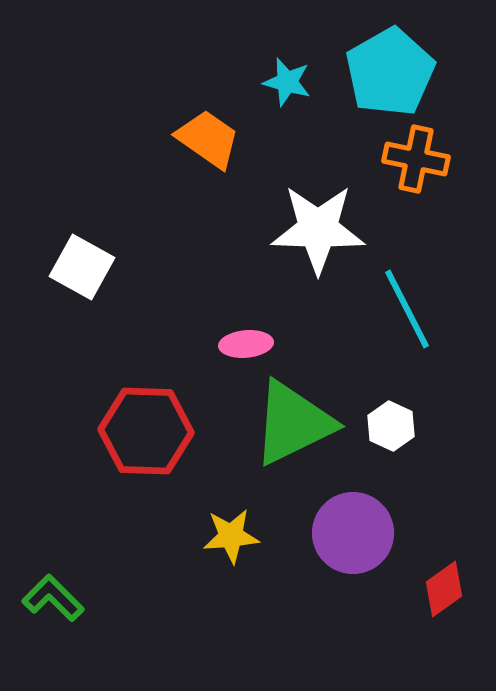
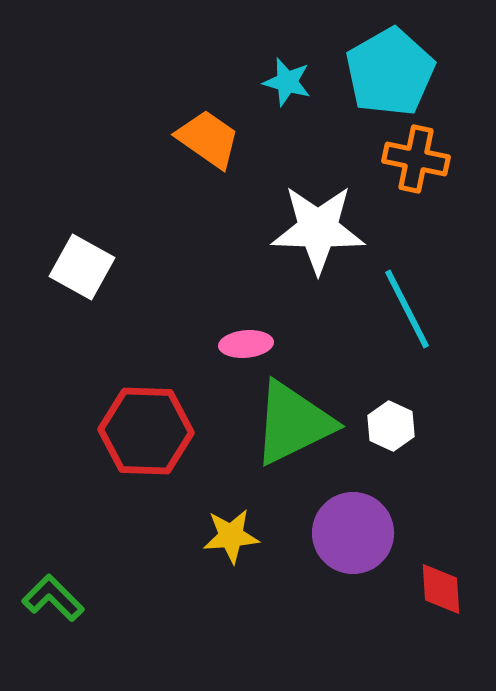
red diamond: moved 3 px left; rotated 58 degrees counterclockwise
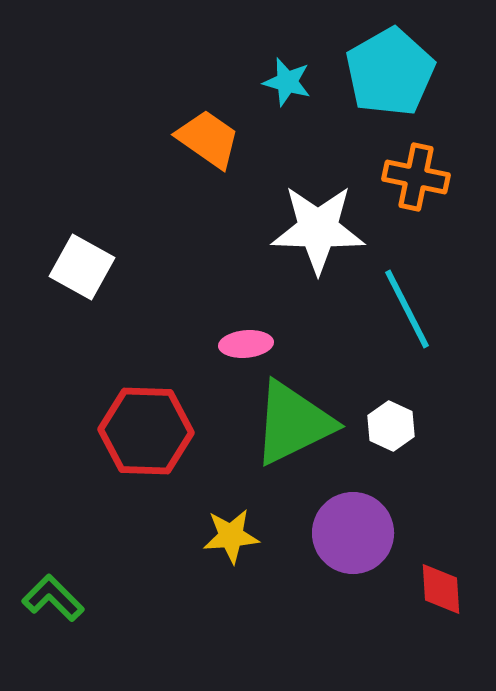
orange cross: moved 18 px down
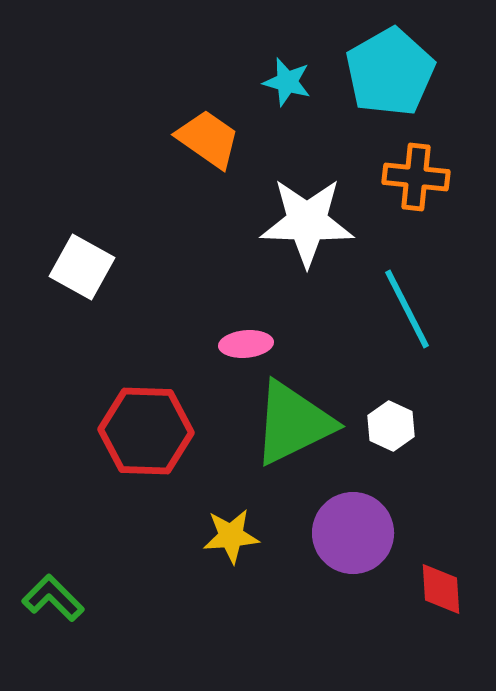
orange cross: rotated 6 degrees counterclockwise
white star: moved 11 px left, 7 px up
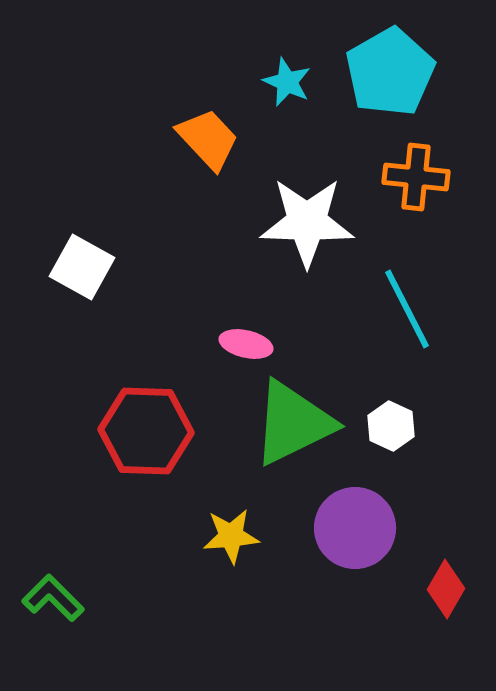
cyan star: rotated 9 degrees clockwise
orange trapezoid: rotated 12 degrees clockwise
pink ellipse: rotated 18 degrees clockwise
purple circle: moved 2 px right, 5 px up
red diamond: moved 5 px right; rotated 34 degrees clockwise
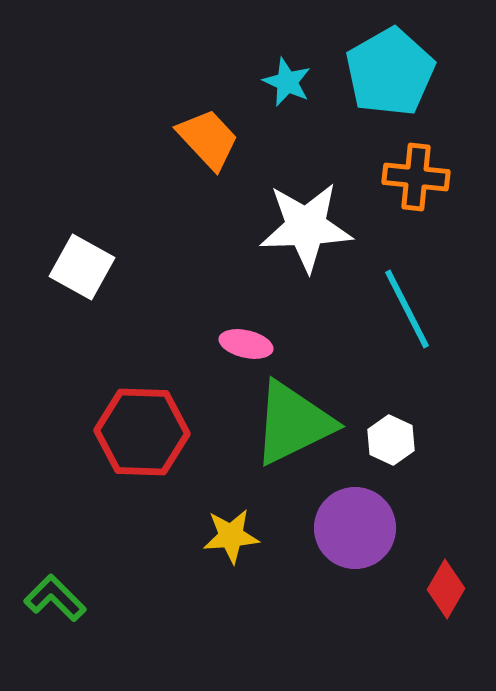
white star: moved 1 px left, 5 px down; rotated 4 degrees counterclockwise
white hexagon: moved 14 px down
red hexagon: moved 4 px left, 1 px down
green L-shape: moved 2 px right
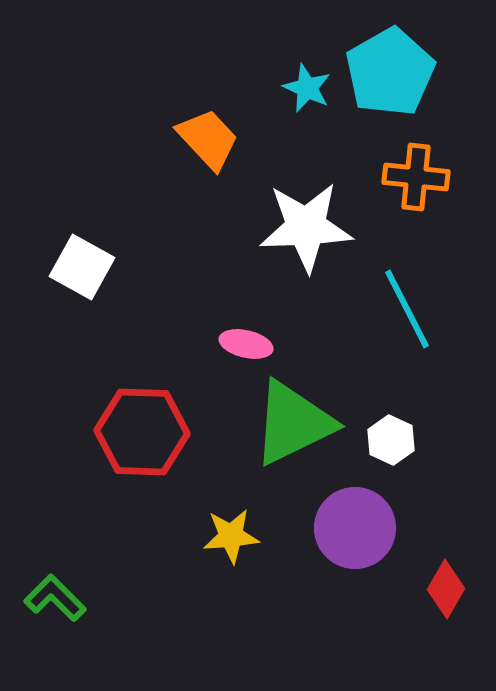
cyan star: moved 20 px right, 6 px down
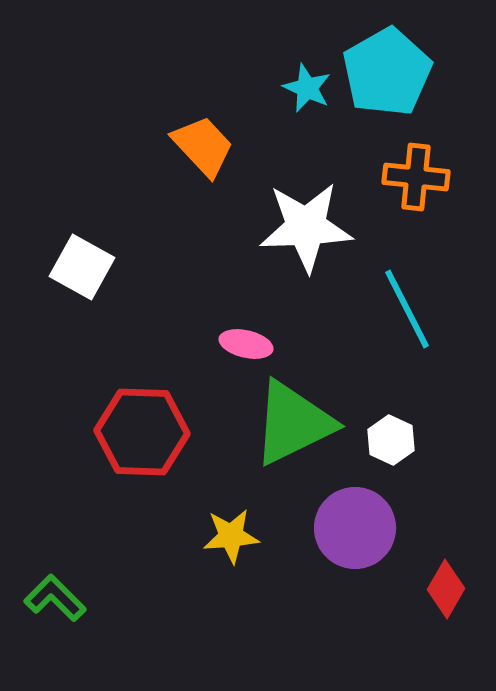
cyan pentagon: moved 3 px left
orange trapezoid: moved 5 px left, 7 px down
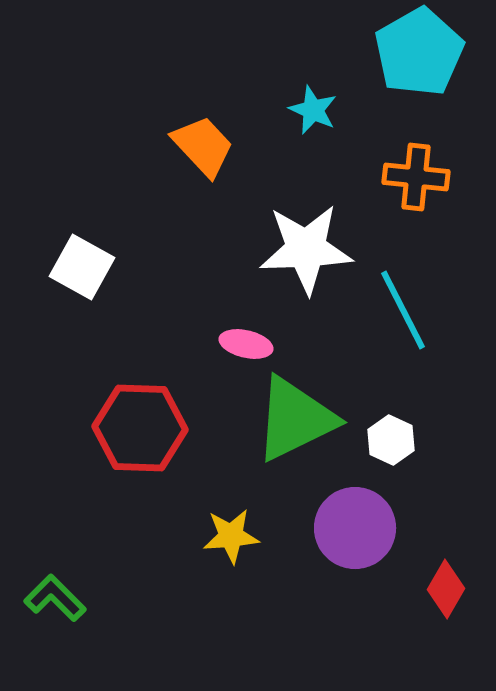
cyan pentagon: moved 32 px right, 20 px up
cyan star: moved 6 px right, 22 px down
white star: moved 22 px down
cyan line: moved 4 px left, 1 px down
green triangle: moved 2 px right, 4 px up
red hexagon: moved 2 px left, 4 px up
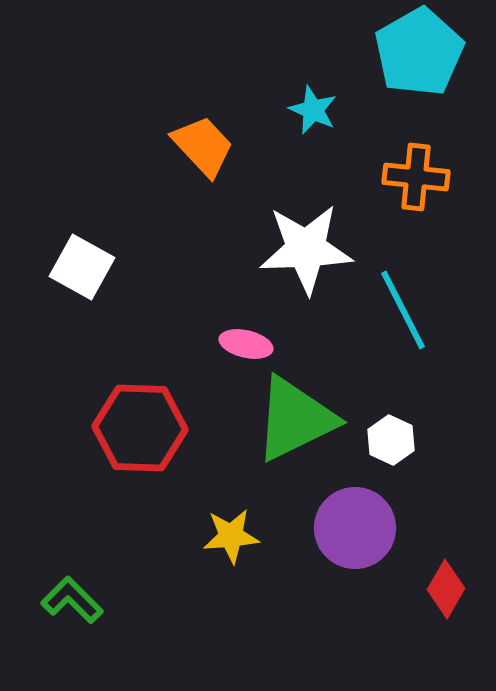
green L-shape: moved 17 px right, 2 px down
